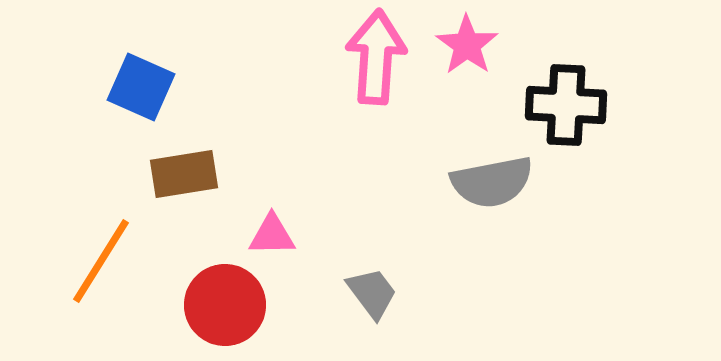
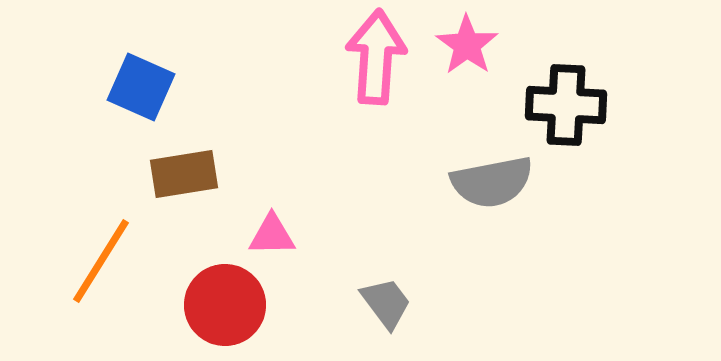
gray trapezoid: moved 14 px right, 10 px down
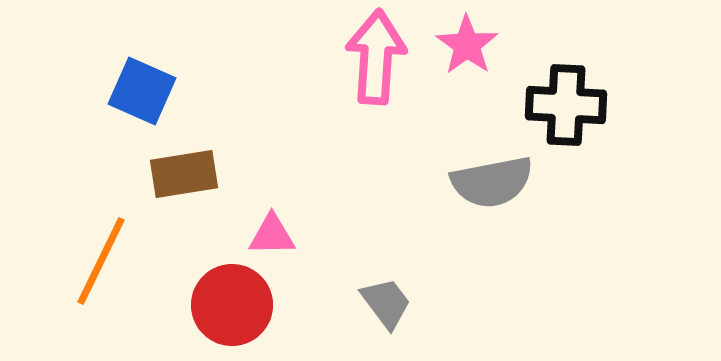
blue square: moved 1 px right, 4 px down
orange line: rotated 6 degrees counterclockwise
red circle: moved 7 px right
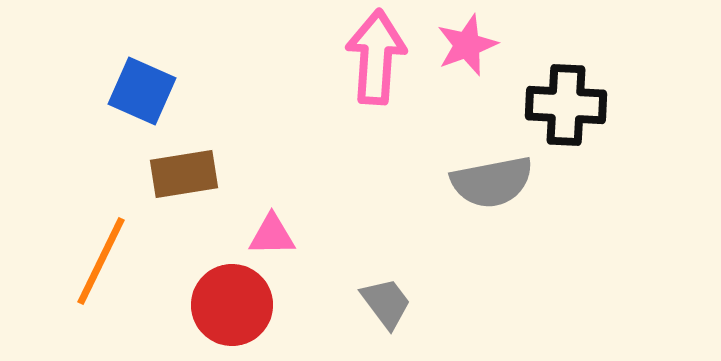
pink star: rotated 16 degrees clockwise
